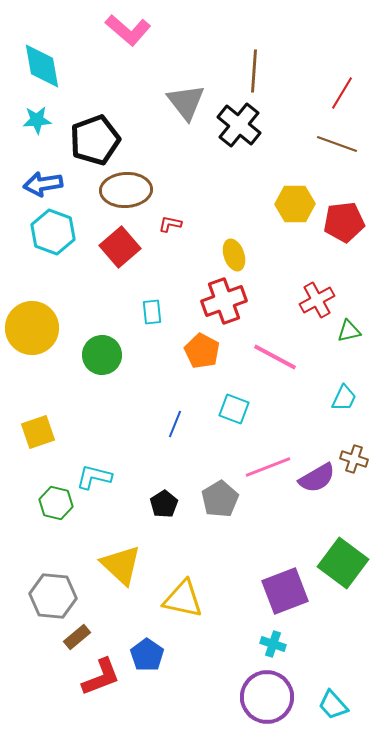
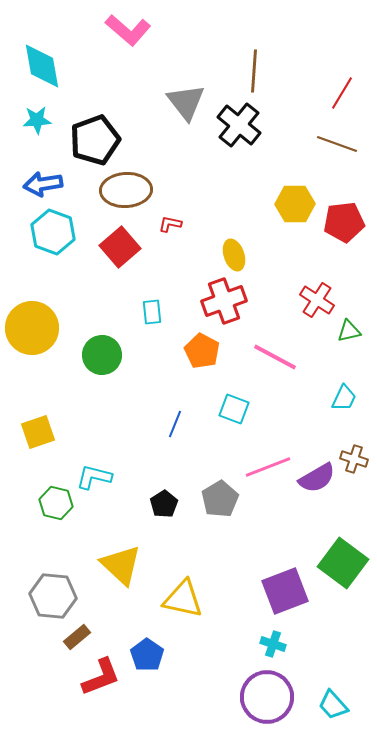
red cross at (317, 300): rotated 28 degrees counterclockwise
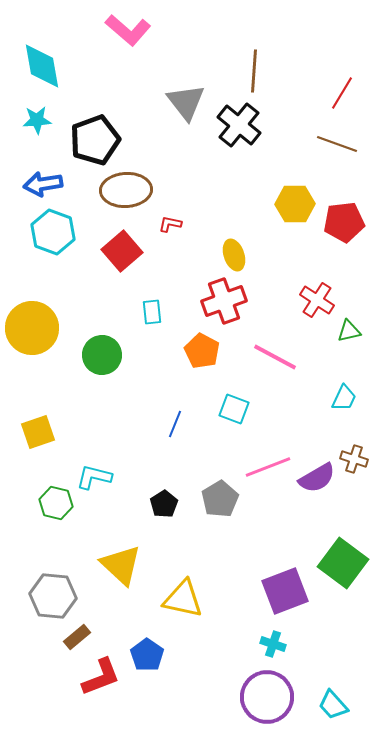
red square at (120, 247): moved 2 px right, 4 px down
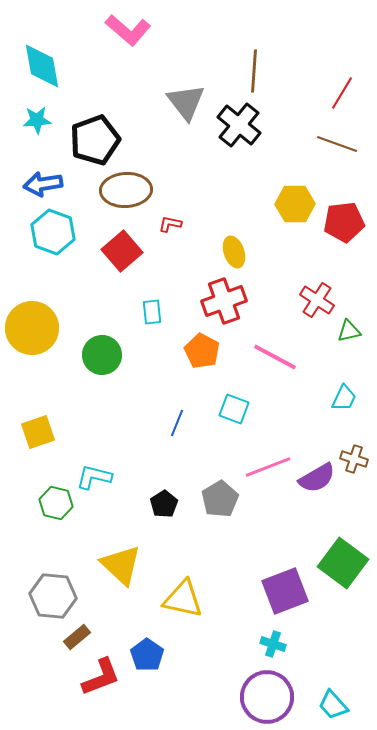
yellow ellipse at (234, 255): moved 3 px up
blue line at (175, 424): moved 2 px right, 1 px up
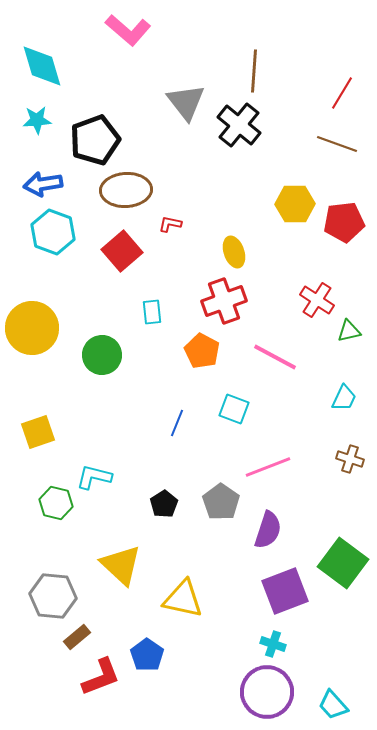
cyan diamond at (42, 66): rotated 6 degrees counterclockwise
brown cross at (354, 459): moved 4 px left
purple semicircle at (317, 478): moved 49 px left, 52 px down; rotated 42 degrees counterclockwise
gray pentagon at (220, 499): moved 1 px right, 3 px down; rotated 6 degrees counterclockwise
purple circle at (267, 697): moved 5 px up
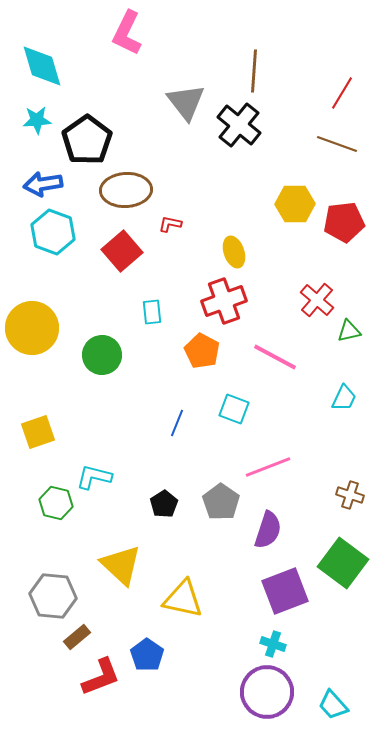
pink L-shape at (128, 30): moved 1 px left, 3 px down; rotated 75 degrees clockwise
black pentagon at (95, 140): moved 8 px left; rotated 15 degrees counterclockwise
red cross at (317, 300): rotated 8 degrees clockwise
brown cross at (350, 459): moved 36 px down
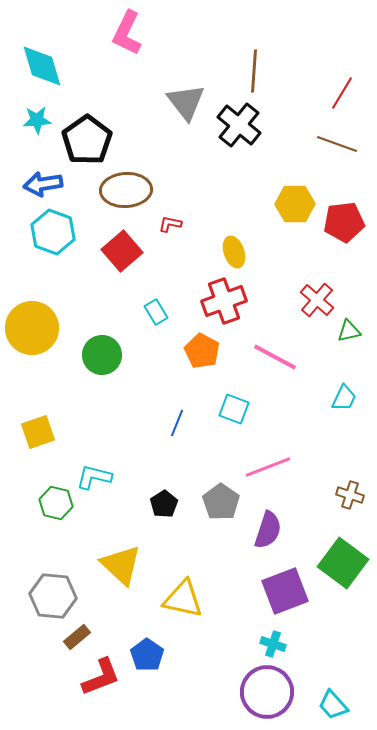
cyan rectangle at (152, 312): moved 4 px right; rotated 25 degrees counterclockwise
